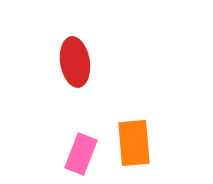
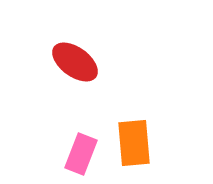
red ellipse: rotated 45 degrees counterclockwise
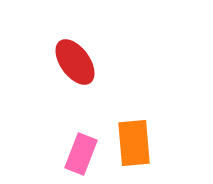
red ellipse: rotated 18 degrees clockwise
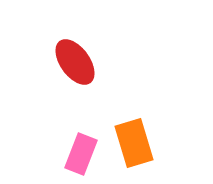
orange rectangle: rotated 12 degrees counterclockwise
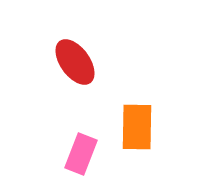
orange rectangle: moved 3 px right, 16 px up; rotated 18 degrees clockwise
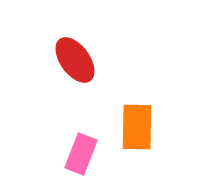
red ellipse: moved 2 px up
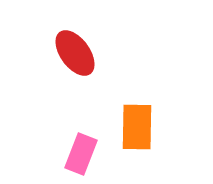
red ellipse: moved 7 px up
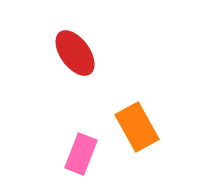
orange rectangle: rotated 30 degrees counterclockwise
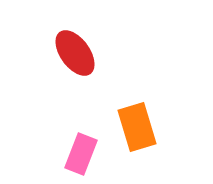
orange rectangle: rotated 12 degrees clockwise
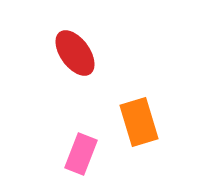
orange rectangle: moved 2 px right, 5 px up
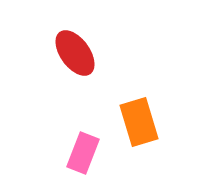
pink rectangle: moved 2 px right, 1 px up
